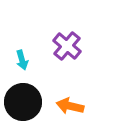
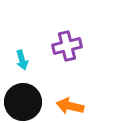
purple cross: rotated 36 degrees clockwise
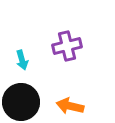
black circle: moved 2 px left
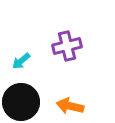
cyan arrow: moved 1 px left, 1 px down; rotated 66 degrees clockwise
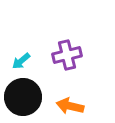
purple cross: moved 9 px down
black circle: moved 2 px right, 5 px up
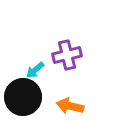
cyan arrow: moved 14 px right, 9 px down
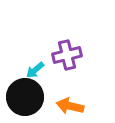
black circle: moved 2 px right
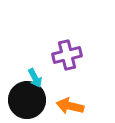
cyan arrow: moved 8 px down; rotated 78 degrees counterclockwise
black circle: moved 2 px right, 3 px down
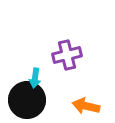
cyan arrow: rotated 36 degrees clockwise
orange arrow: moved 16 px right
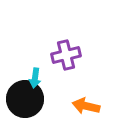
purple cross: moved 1 px left
black circle: moved 2 px left, 1 px up
